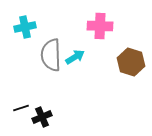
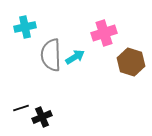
pink cross: moved 4 px right, 7 px down; rotated 20 degrees counterclockwise
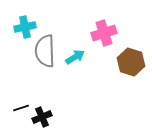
gray semicircle: moved 6 px left, 4 px up
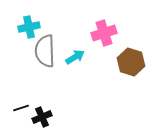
cyan cross: moved 4 px right
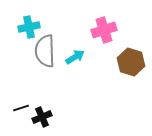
pink cross: moved 3 px up
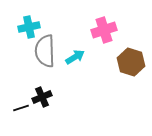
black cross: moved 20 px up
